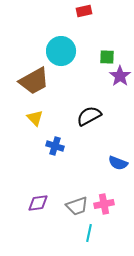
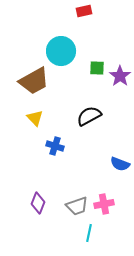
green square: moved 10 px left, 11 px down
blue semicircle: moved 2 px right, 1 px down
purple diamond: rotated 60 degrees counterclockwise
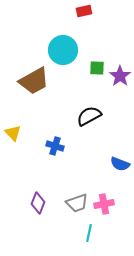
cyan circle: moved 2 px right, 1 px up
yellow triangle: moved 22 px left, 15 px down
gray trapezoid: moved 3 px up
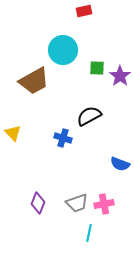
blue cross: moved 8 px right, 8 px up
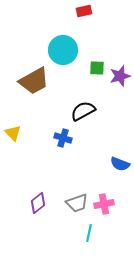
purple star: rotated 20 degrees clockwise
black semicircle: moved 6 px left, 5 px up
purple diamond: rotated 30 degrees clockwise
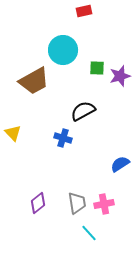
blue semicircle: rotated 126 degrees clockwise
gray trapezoid: rotated 80 degrees counterclockwise
cyan line: rotated 54 degrees counterclockwise
